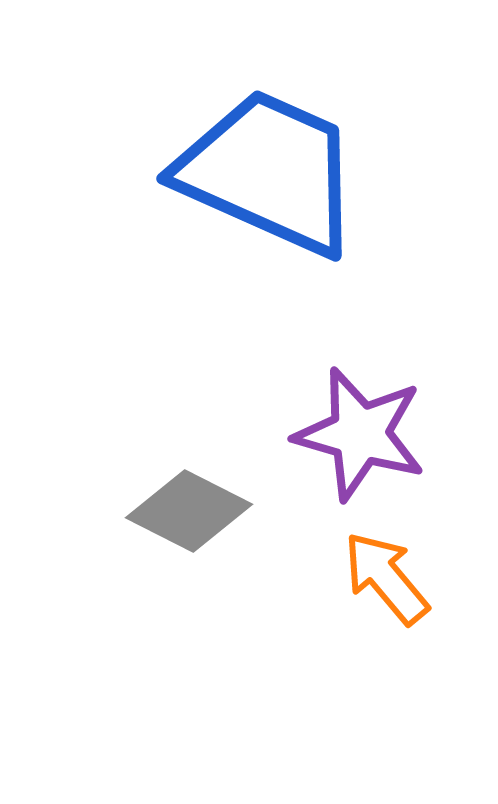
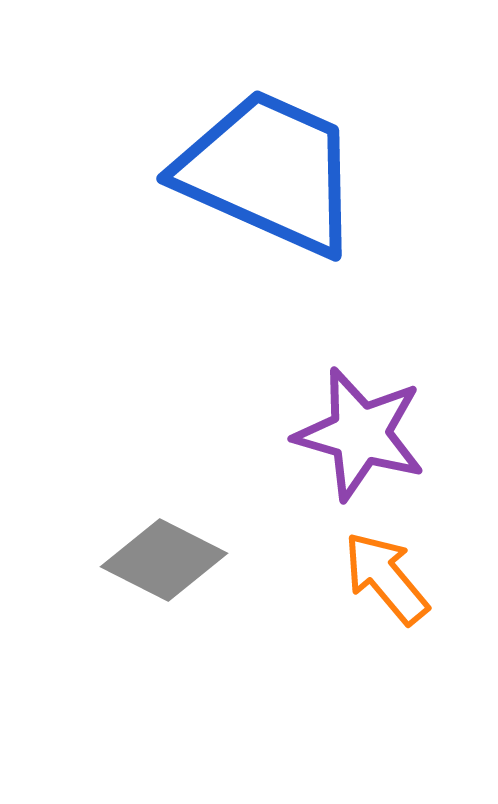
gray diamond: moved 25 px left, 49 px down
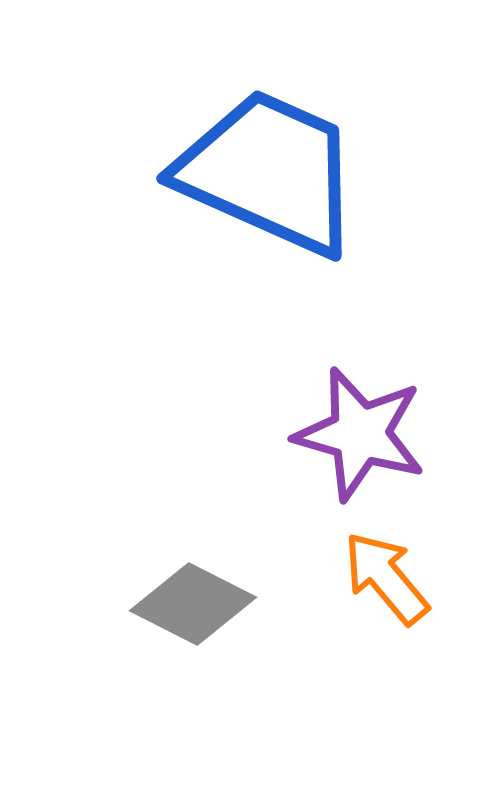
gray diamond: moved 29 px right, 44 px down
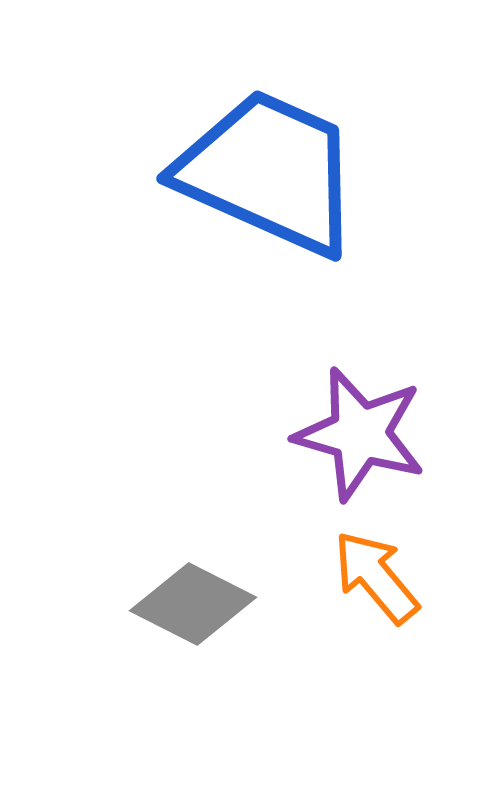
orange arrow: moved 10 px left, 1 px up
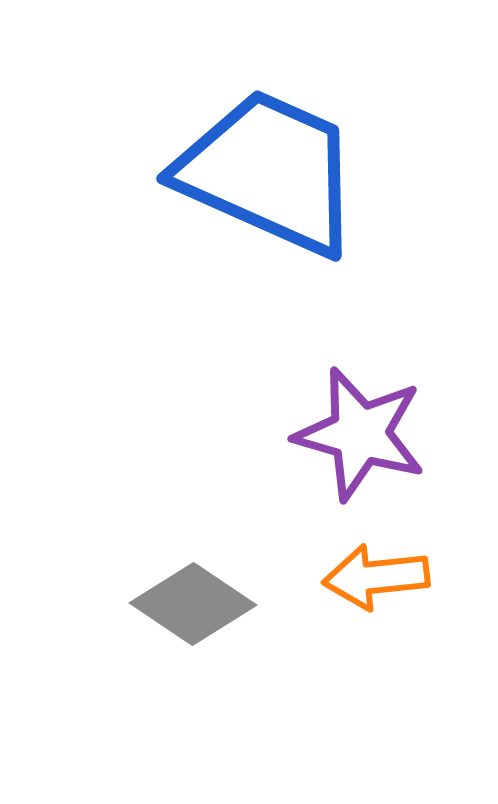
orange arrow: rotated 56 degrees counterclockwise
gray diamond: rotated 7 degrees clockwise
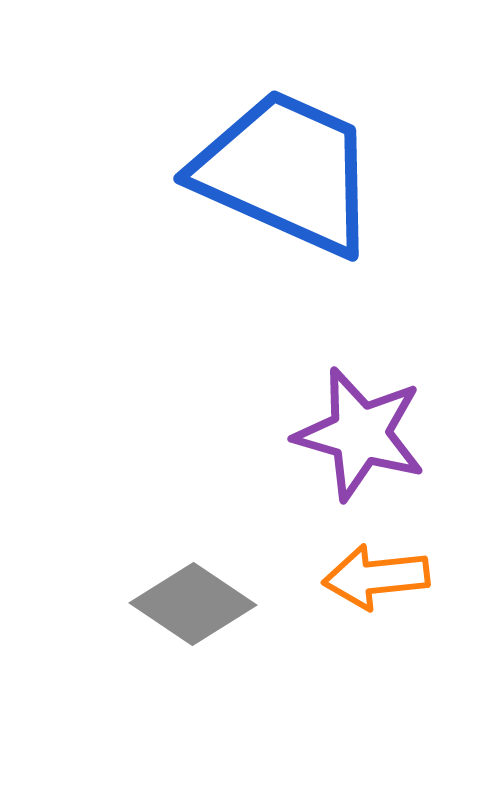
blue trapezoid: moved 17 px right
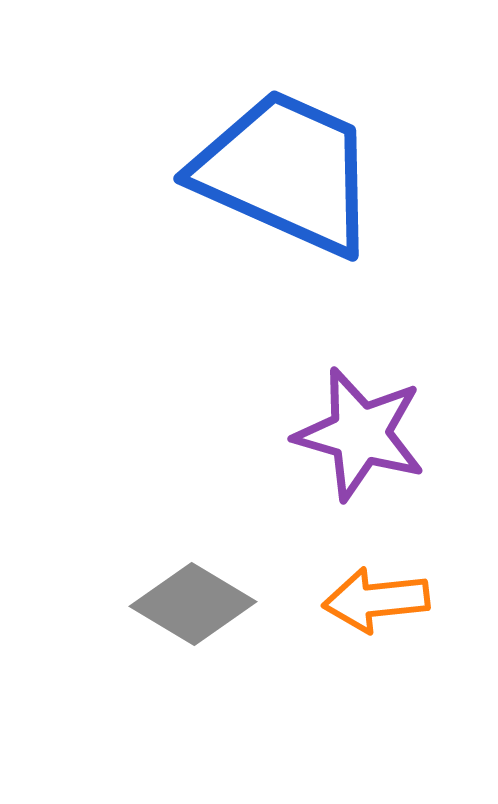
orange arrow: moved 23 px down
gray diamond: rotated 3 degrees counterclockwise
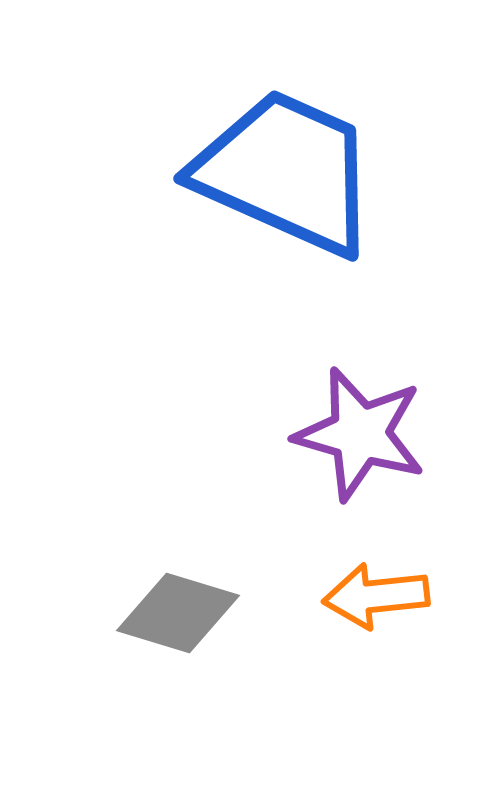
orange arrow: moved 4 px up
gray diamond: moved 15 px left, 9 px down; rotated 14 degrees counterclockwise
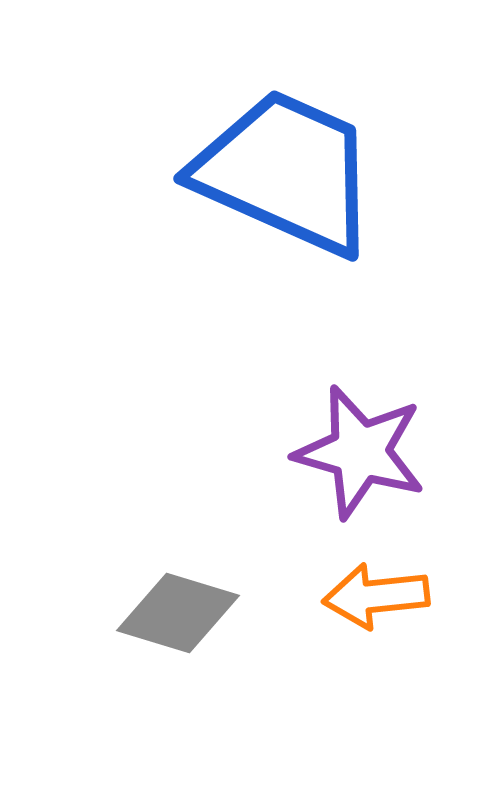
purple star: moved 18 px down
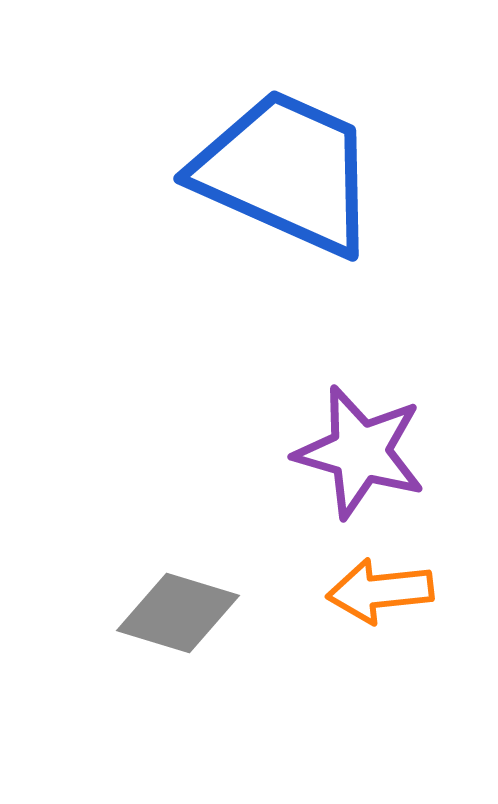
orange arrow: moved 4 px right, 5 px up
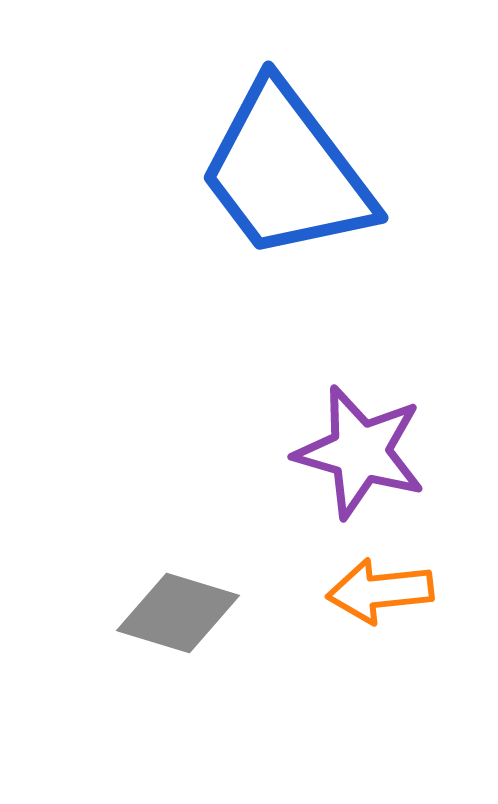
blue trapezoid: rotated 151 degrees counterclockwise
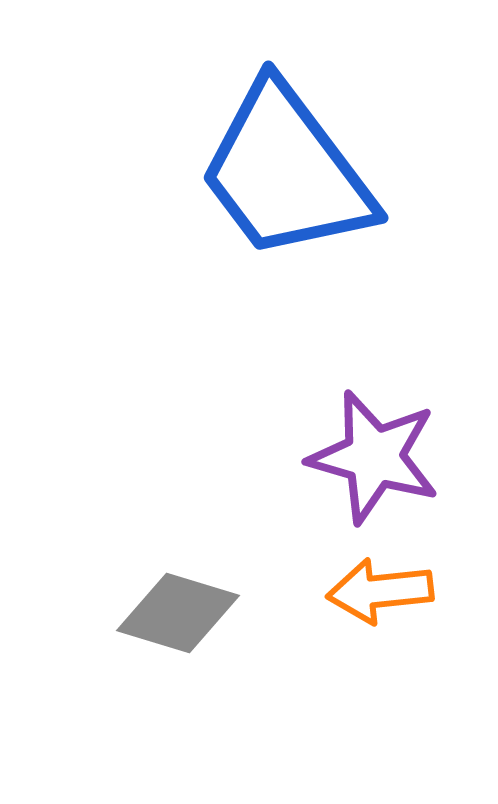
purple star: moved 14 px right, 5 px down
